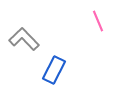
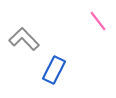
pink line: rotated 15 degrees counterclockwise
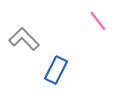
blue rectangle: moved 2 px right
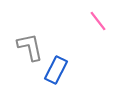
gray L-shape: moved 6 px right, 8 px down; rotated 32 degrees clockwise
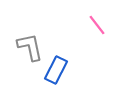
pink line: moved 1 px left, 4 px down
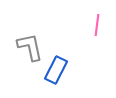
pink line: rotated 45 degrees clockwise
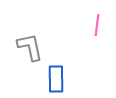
blue rectangle: moved 9 px down; rotated 28 degrees counterclockwise
